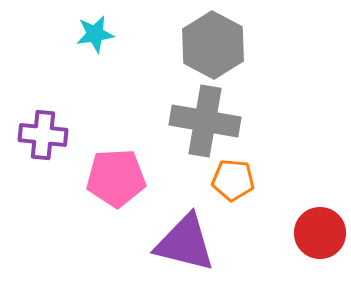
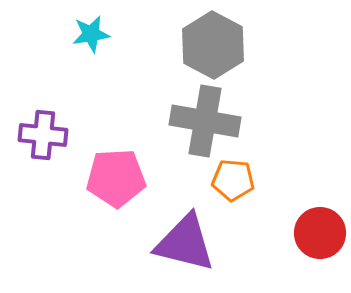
cyan star: moved 4 px left
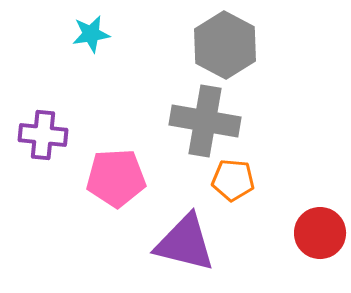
gray hexagon: moved 12 px right
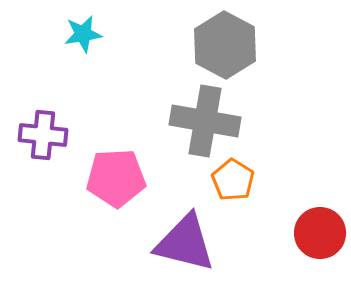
cyan star: moved 8 px left
orange pentagon: rotated 27 degrees clockwise
